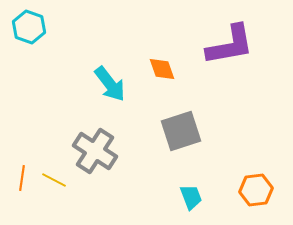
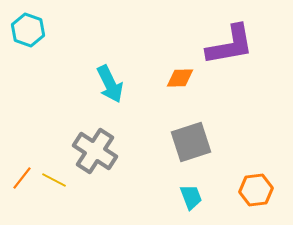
cyan hexagon: moved 1 px left, 3 px down
orange diamond: moved 18 px right, 9 px down; rotated 72 degrees counterclockwise
cyan arrow: rotated 12 degrees clockwise
gray square: moved 10 px right, 11 px down
orange line: rotated 30 degrees clockwise
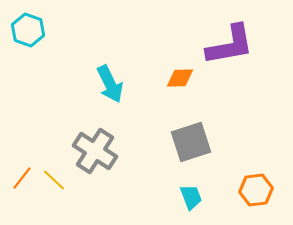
yellow line: rotated 15 degrees clockwise
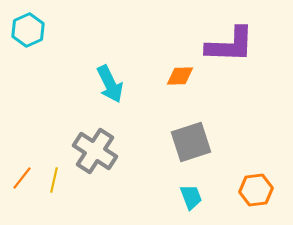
cyan hexagon: rotated 16 degrees clockwise
purple L-shape: rotated 12 degrees clockwise
orange diamond: moved 2 px up
yellow line: rotated 60 degrees clockwise
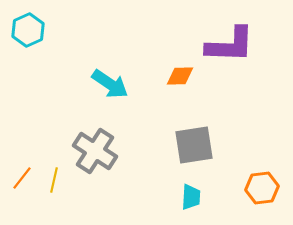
cyan arrow: rotated 30 degrees counterclockwise
gray square: moved 3 px right, 3 px down; rotated 9 degrees clockwise
orange hexagon: moved 6 px right, 2 px up
cyan trapezoid: rotated 24 degrees clockwise
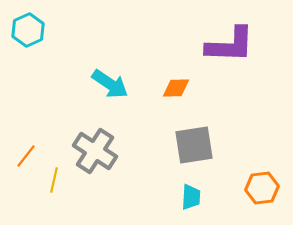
orange diamond: moved 4 px left, 12 px down
orange line: moved 4 px right, 22 px up
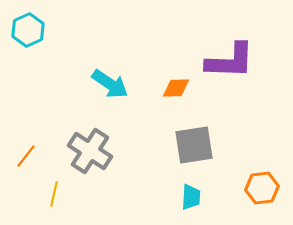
purple L-shape: moved 16 px down
gray cross: moved 5 px left
yellow line: moved 14 px down
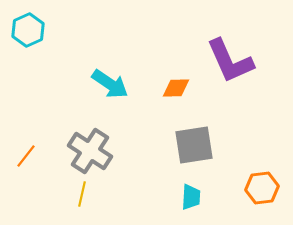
purple L-shape: rotated 64 degrees clockwise
yellow line: moved 28 px right
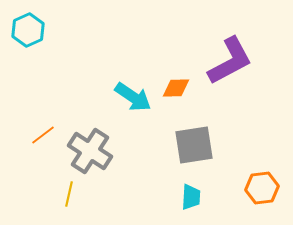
purple L-shape: rotated 94 degrees counterclockwise
cyan arrow: moved 23 px right, 13 px down
orange line: moved 17 px right, 21 px up; rotated 15 degrees clockwise
yellow line: moved 13 px left
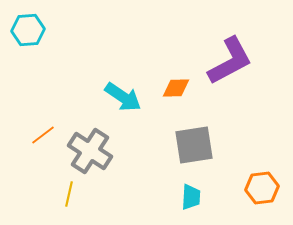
cyan hexagon: rotated 20 degrees clockwise
cyan arrow: moved 10 px left
